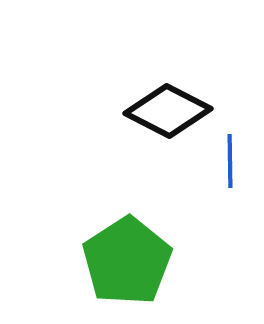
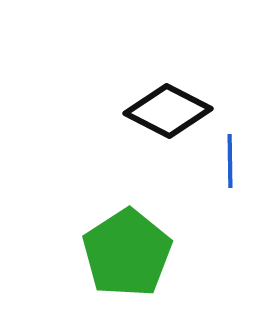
green pentagon: moved 8 px up
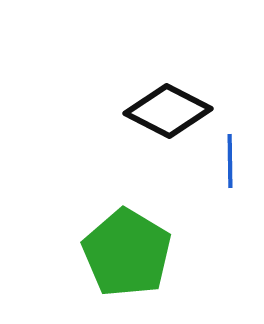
green pentagon: rotated 8 degrees counterclockwise
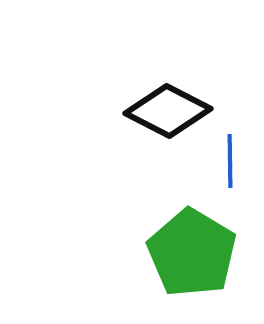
green pentagon: moved 65 px right
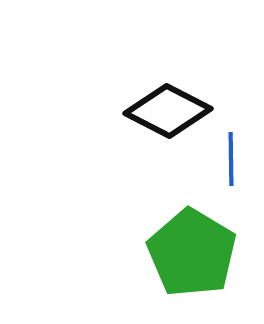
blue line: moved 1 px right, 2 px up
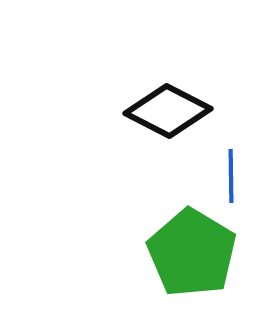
blue line: moved 17 px down
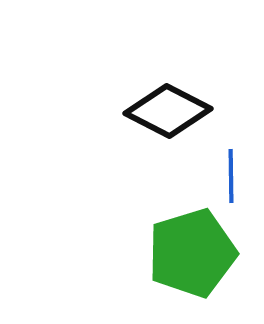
green pentagon: rotated 24 degrees clockwise
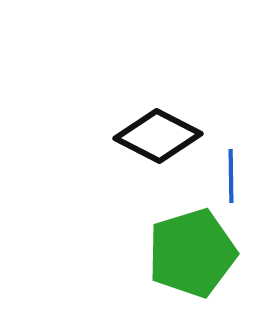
black diamond: moved 10 px left, 25 px down
